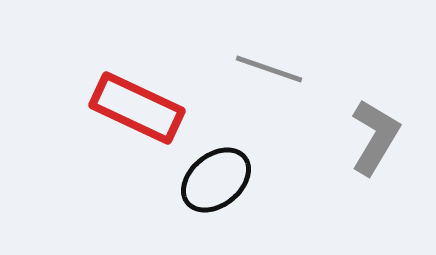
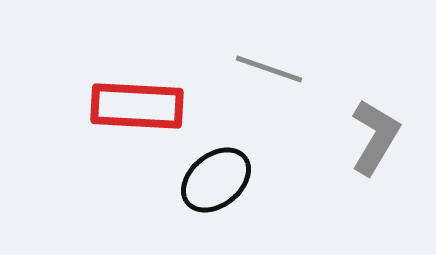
red rectangle: moved 2 px up; rotated 22 degrees counterclockwise
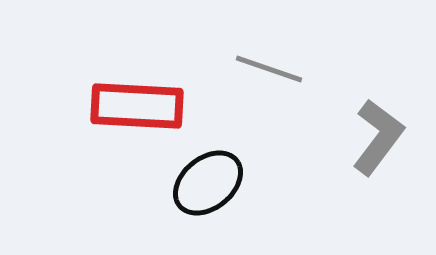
gray L-shape: moved 3 px right; rotated 6 degrees clockwise
black ellipse: moved 8 px left, 3 px down
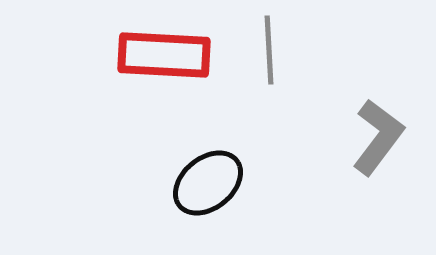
gray line: moved 19 px up; rotated 68 degrees clockwise
red rectangle: moved 27 px right, 51 px up
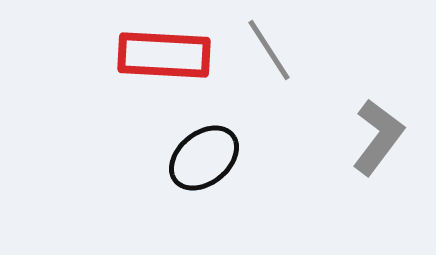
gray line: rotated 30 degrees counterclockwise
black ellipse: moved 4 px left, 25 px up
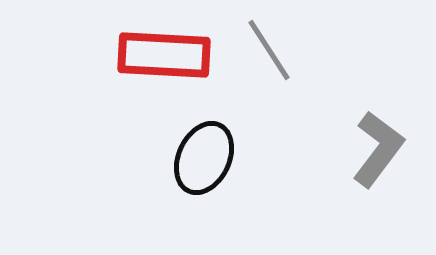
gray L-shape: moved 12 px down
black ellipse: rotated 26 degrees counterclockwise
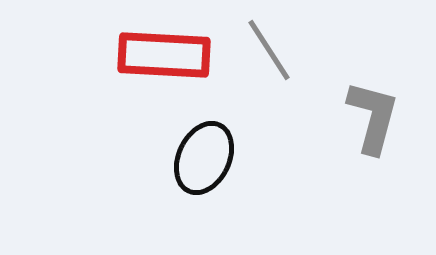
gray L-shape: moved 5 px left, 32 px up; rotated 22 degrees counterclockwise
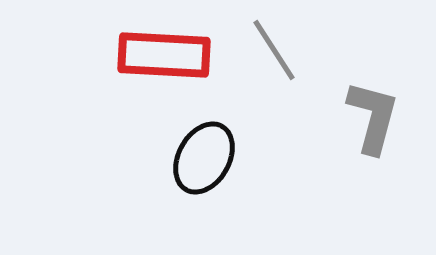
gray line: moved 5 px right
black ellipse: rotated 4 degrees clockwise
